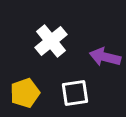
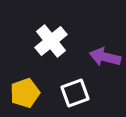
white square: rotated 12 degrees counterclockwise
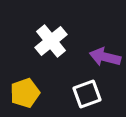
white square: moved 12 px right, 1 px down
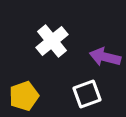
white cross: moved 1 px right
yellow pentagon: moved 1 px left, 3 px down
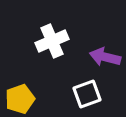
white cross: rotated 16 degrees clockwise
yellow pentagon: moved 4 px left, 3 px down
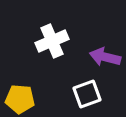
yellow pentagon: rotated 24 degrees clockwise
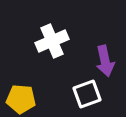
purple arrow: moved 4 px down; rotated 116 degrees counterclockwise
yellow pentagon: moved 1 px right
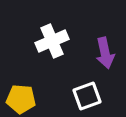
purple arrow: moved 8 px up
white square: moved 2 px down
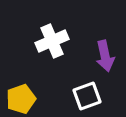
purple arrow: moved 3 px down
yellow pentagon: rotated 24 degrees counterclockwise
